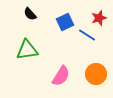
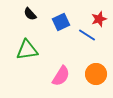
red star: moved 1 px down
blue square: moved 4 px left
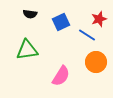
black semicircle: rotated 40 degrees counterclockwise
orange circle: moved 12 px up
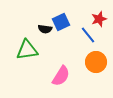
black semicircle: moved 15 px right, 15 px down
blue line: moved 1 px right; rotated 18 degrees clockwise
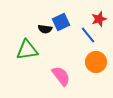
pink semicircle: rotated 70 degrees counterclockwise
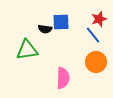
blue square: rotated 24 degrees clockwise
blue line: moved 5 px right
pink semicircle: moved 2 px right, 2 px down; rotated 40 degrees clockwise
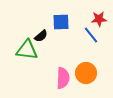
red star: rotated 14 degrees clockwise
black semicircle: moved 4 px left, 7 px down; rotated 48 degrees counterclockwise
blue line: moved 2 px left
green triangle: rotated 15 degrees clockwise
orange circle: moved 10 px left, 11 px down
